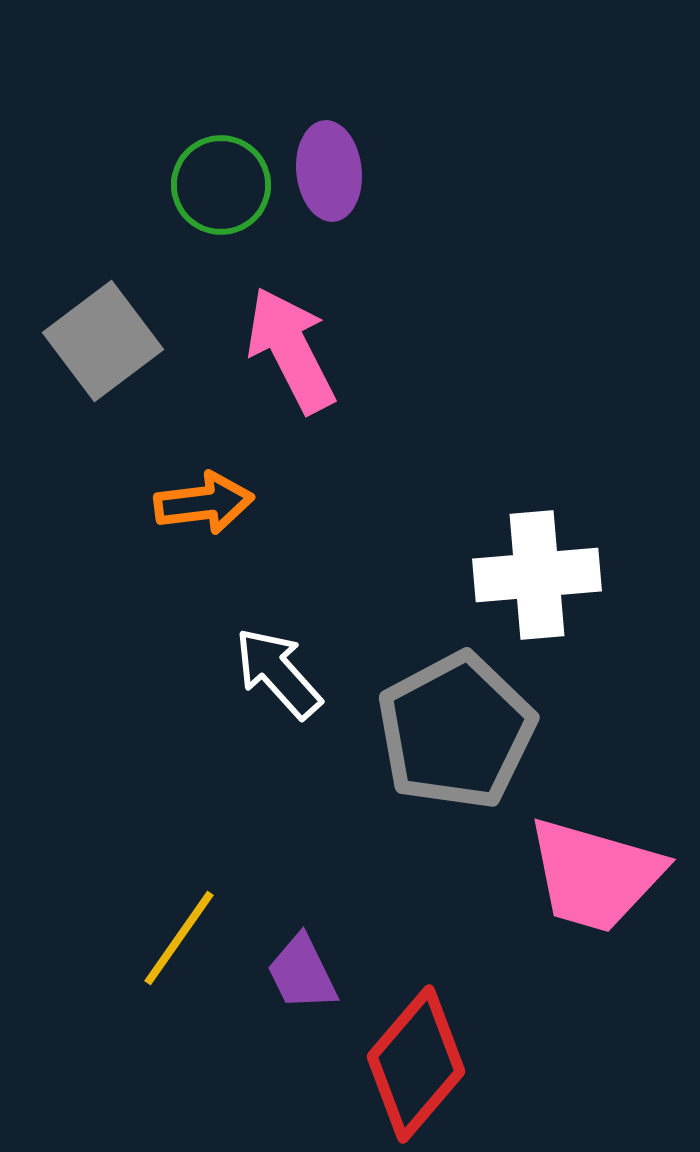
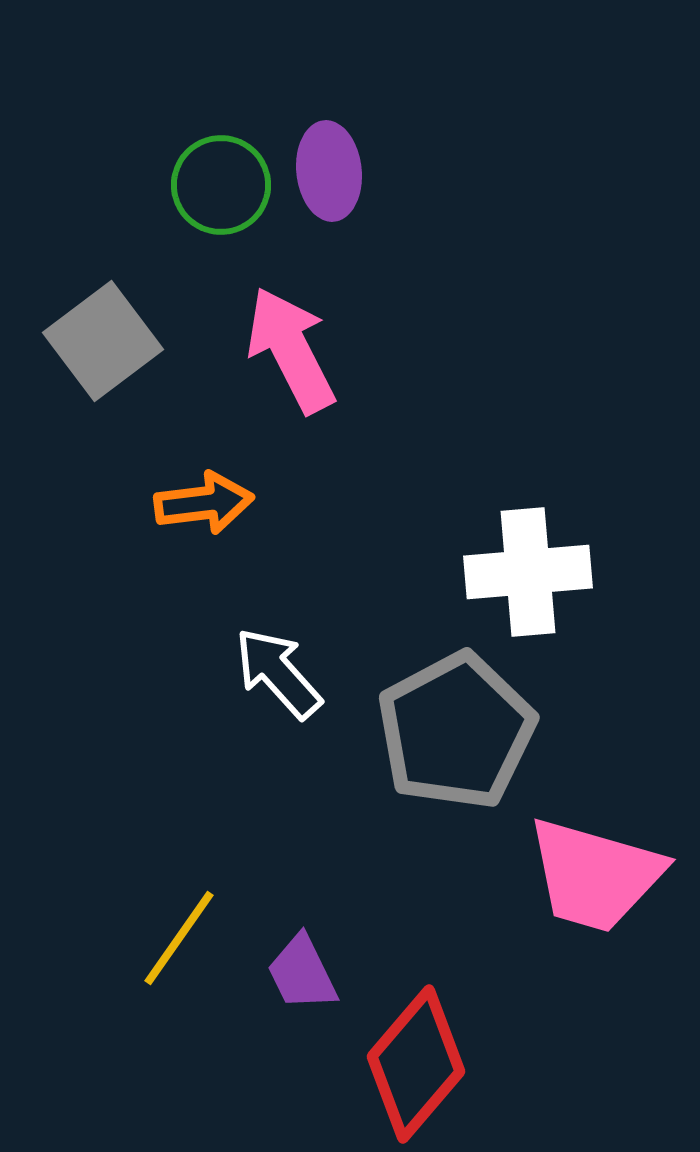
white cross: moved 9 px left, 3 px up
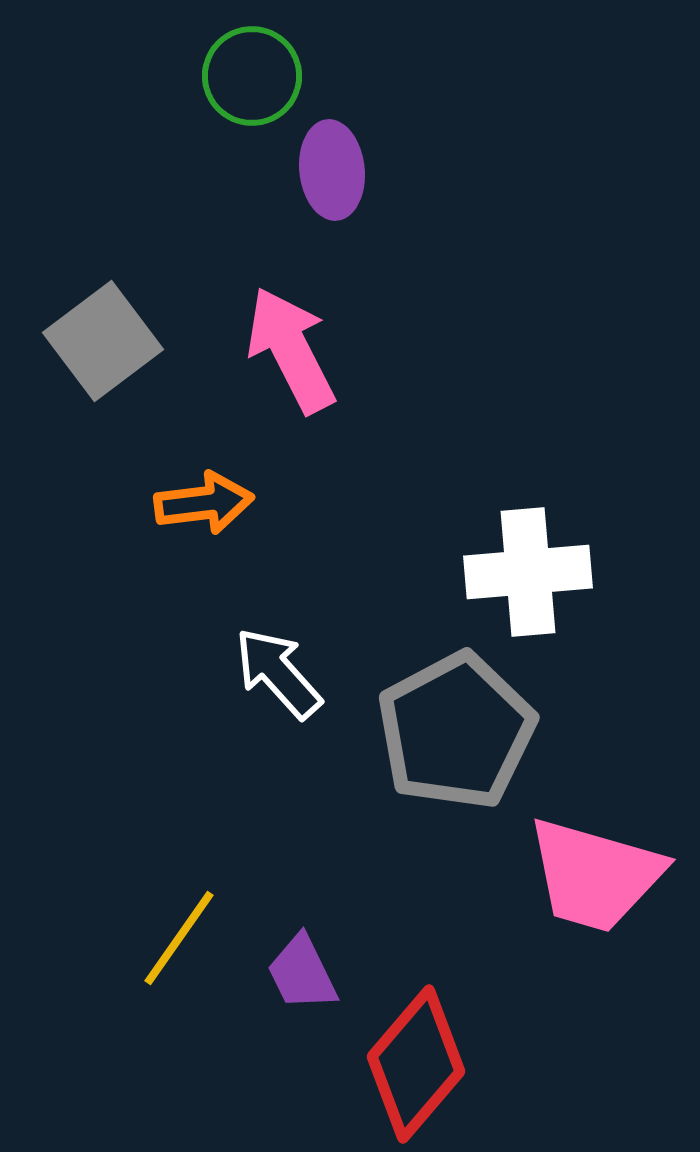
purple ellipse: moved 3 px right, 1 px up
green circle: moved 31 px right, 109 px up
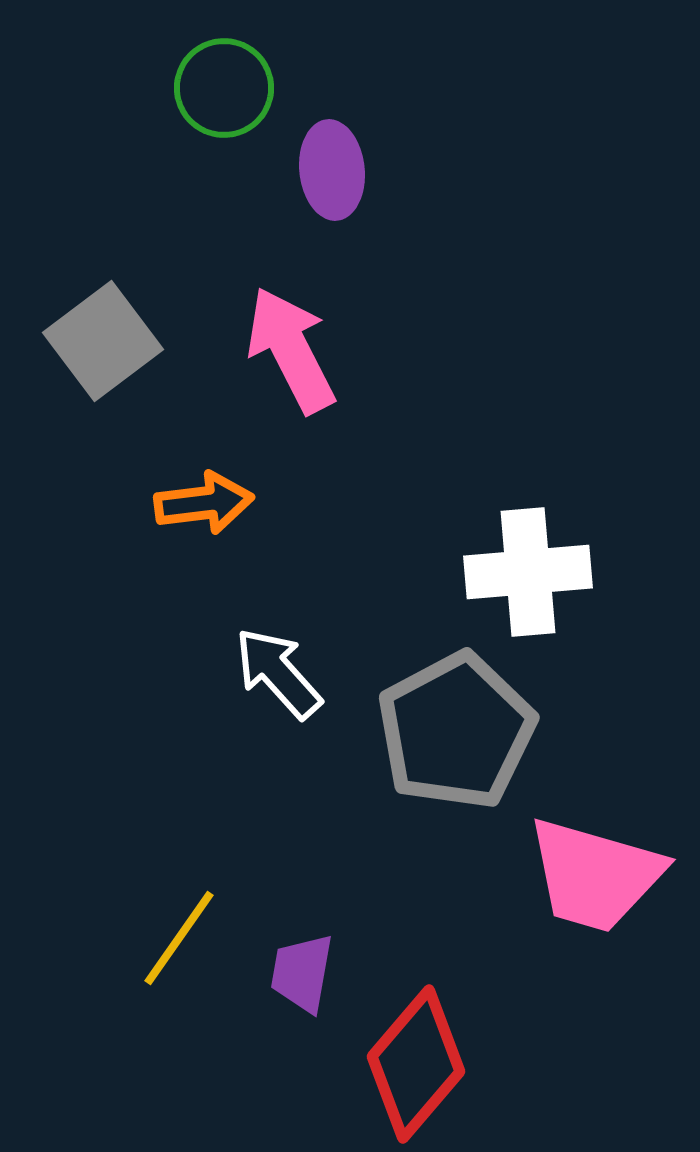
green circle: moved 28 px left, 12 px down
purple trapezoid: rotated 36 degrees clockwise
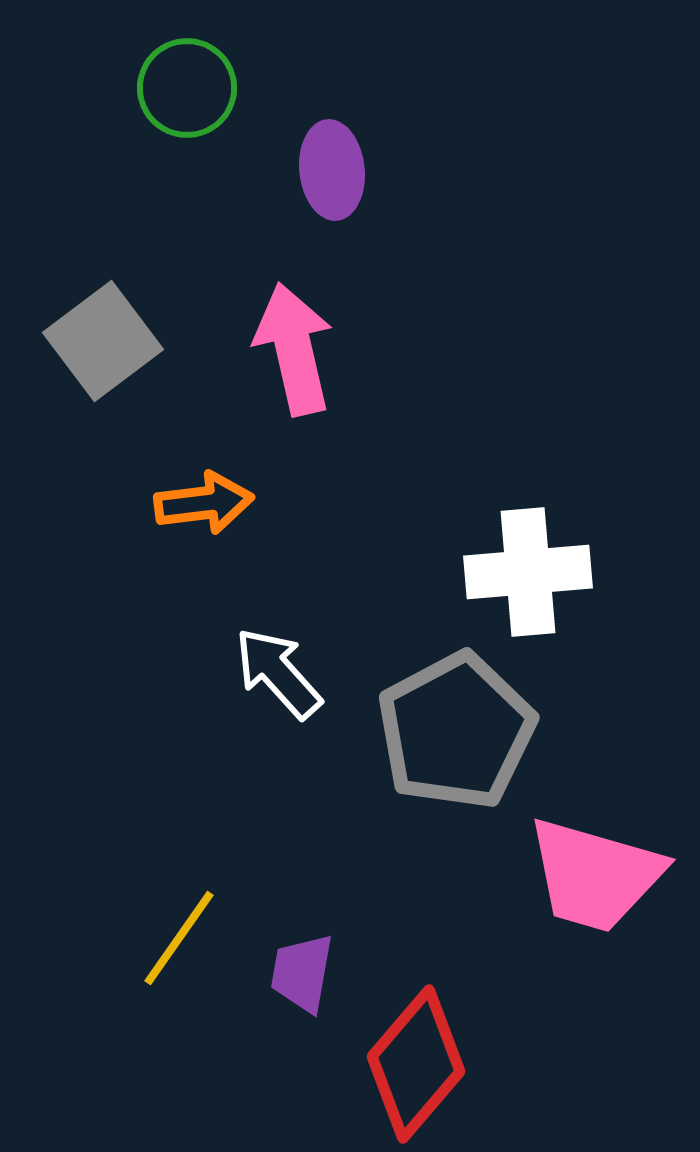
green circle: moved 37 px left
pink arrow: moved 3 px right, 1 px up; rotated 14 degrees clockwise
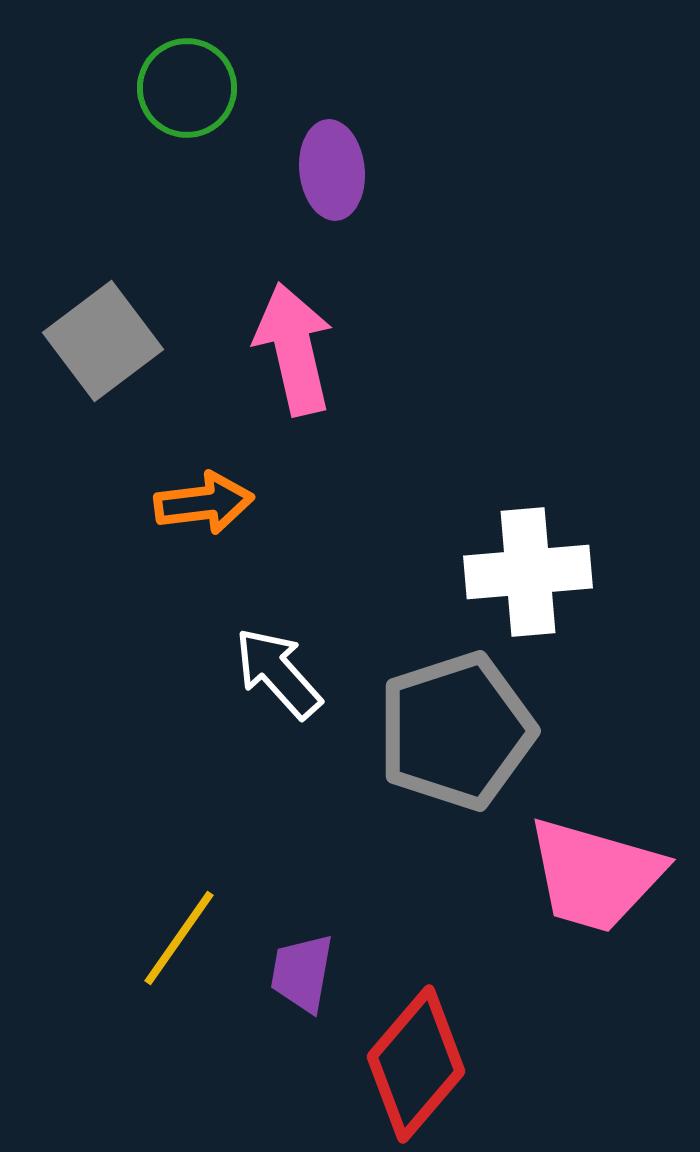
gray pentagon: rotated 10 degrees clockwise
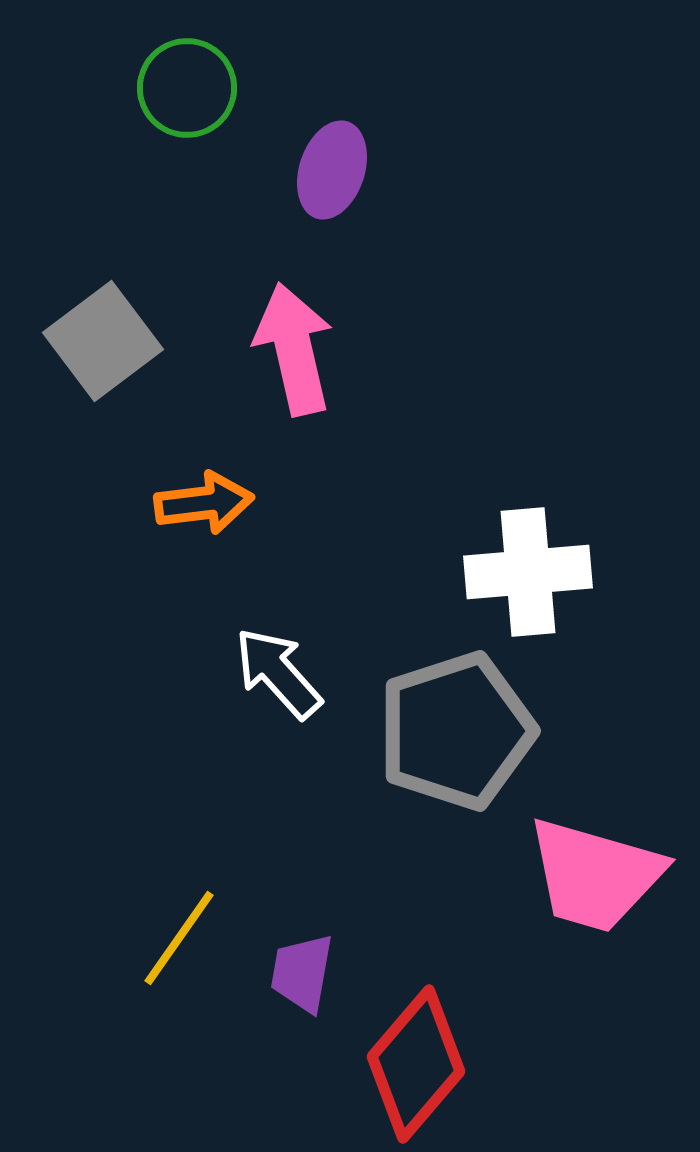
purple ellipse: rotated 24 degrees clockwise
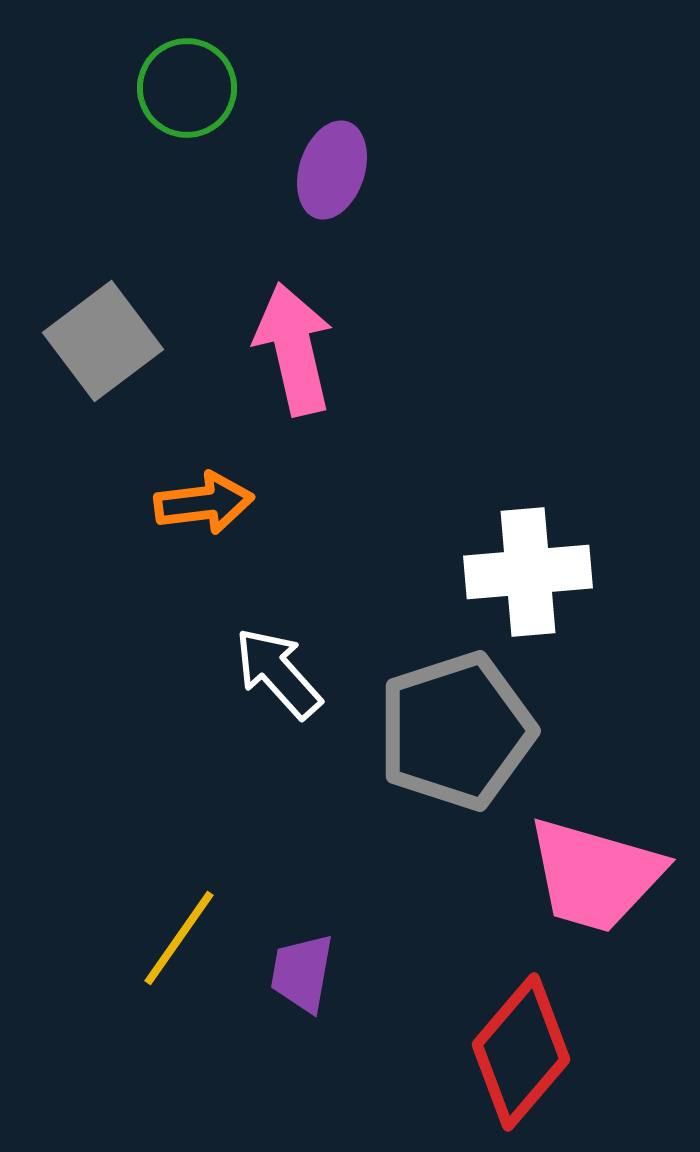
red diamond: moved 105 px right, 12 px up
